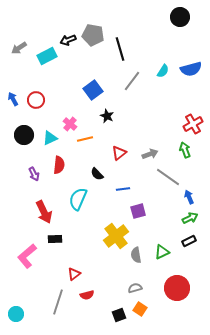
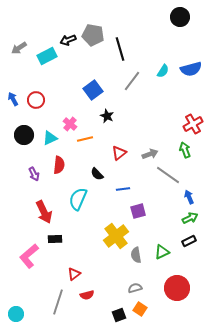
gray line at (168, 177): moved 2 px up
pink L-shape at (27, 256): moved 2 px right
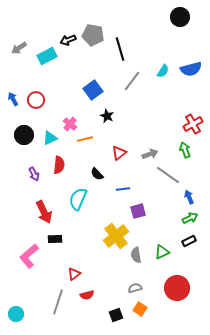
black square at (119, 315): moved 3 px left
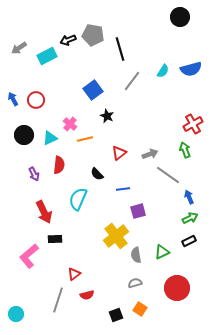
gray semicircle at (135, 288): moved 5 px up
gray line at (58, 302): moved 2 px up
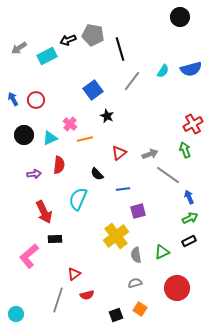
purple arrow at (34, 174): rotated 72 degrees counterclockwise
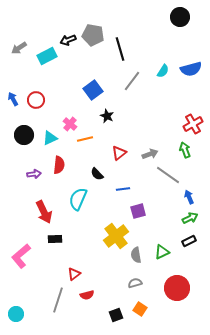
pink L-shape at (29, 256): moved 8 px left
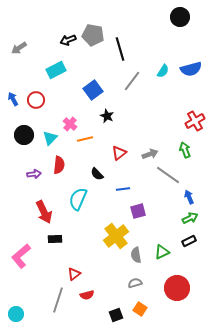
cyan rectangle at (47, 56): moved 9 px right, 14 px down
red cross at (193, 124): moved 2 px right, 3 px up
cyan triangle at (50, 138): rotated 21 degrees counterclockwise
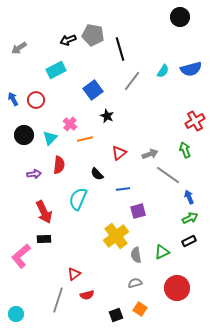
black rectangle at (55, 239): moved 11 px left
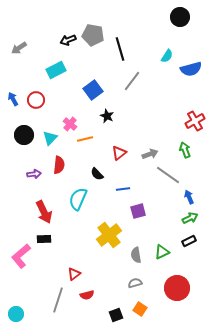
cyan semicircle at (163, 71): moved 4 px right, 15 px up
yellow cross at (116, 236): moved 7 px left, 1 px up
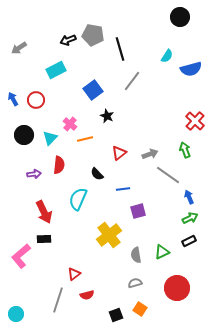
red cross at (195, 121): rotated 18 degrees counterclockwise
